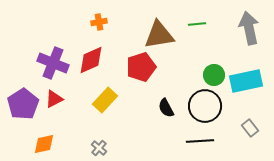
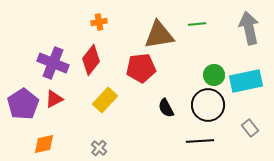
red diamond: rotated 28 degrees counterclockwise
red pentagon: moved 1 px down; rotated 12 degrees clockwise
black circle: moved 3 px right, 1 px up
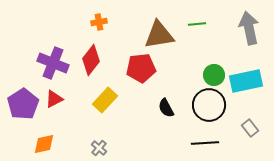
black circle: moved 1 px right
black line: moved 5 px right, 2 px down
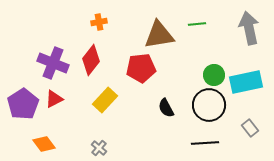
cyan rectangle: moved 1 px down
orange diamond: rotated 65 degrees clockwise
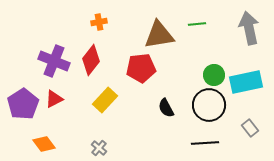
purple cross: moved 1 px right, 2 px up
